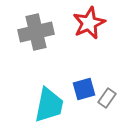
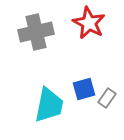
red star: rotated 20 degrees counterclockwise
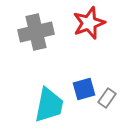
red star: rotated 24 degrees clockwise
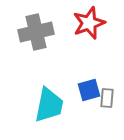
blue square: moved 5 px right, 1 px down
gray rectangle: rotated 30 degrees counterclockwise
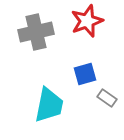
red star: moved 2 px left, 2 px up
blue square: moved 4 px left, 16 px up
gray rectangle: rotated 60 degrees counterclockwise
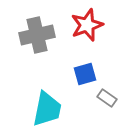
red star: moved 4 px down
gray cross: moved 1 px right, 3 px down
cyan trapezoid: moved 2 px left, 4 px down
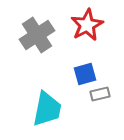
red star: rotated 8 degrees counterclockwise
gray cross: rotated 20 degrees counterclockwise
gray rectangle: moved 7 px left, 4 px up; rotated 48 degrees counterclockwise
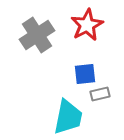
blue square: rotated 10 degrees clockwise
cyan trapezoid: moved 21 px right, 8 px down
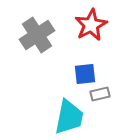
red star: moved 4 px right
cyan trapezoid: moved 1 px right
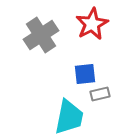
red star: moved 1 px right, 1 px up
gray cross: moved 4 px right
